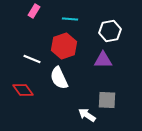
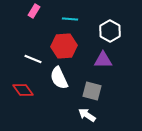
white hexagon: rotated 20 degrees counterclockwise
red hexagon: rotated 15 degrees clockwise
white line: moved 1 px right
gray square: moved 15 px left, 9 px up; rotated 12 degrees clockwise
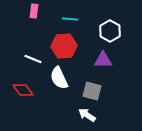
pink rectangle: rotated 24 degrees counterclockwise
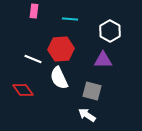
red hexagon: moved 3 px left, 3 px down
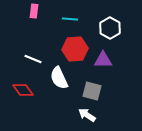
white hexagon: moved 3 px up
red hexagon: moved 14 px right
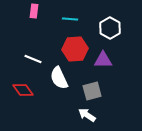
gray square: rotated 30 degrees counterclockwise
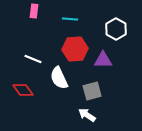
white hexagon: moved 6 px right, 1 px down
